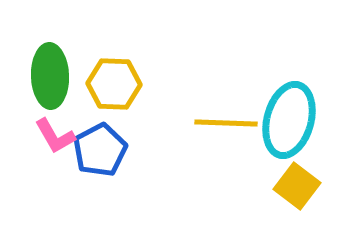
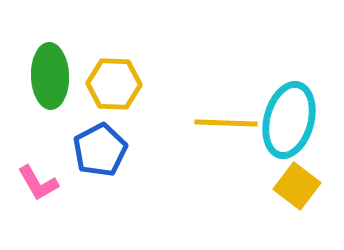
pink L-shape: moved 17 px left, 47 px down
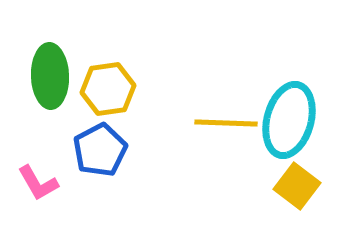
yellow hexagon: moved 6 px left, 5 px down; rotated 10 degrees counterclockwise
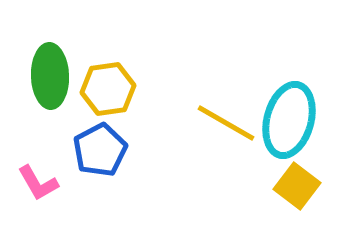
yellow line: rotated 28 degrees clockwise
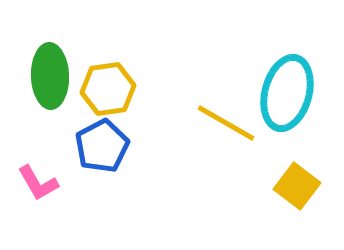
cyan ellipse: moved 2 px left, 27 px up
blue pentagon: moved 2 px right, 4 px up
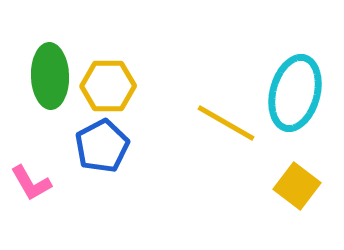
yellow hexagon: moved 3 px up; rotated 8 degrees clockwise
cyan ellipse: moved 8 px right
pink L-shape: moved 7 px left
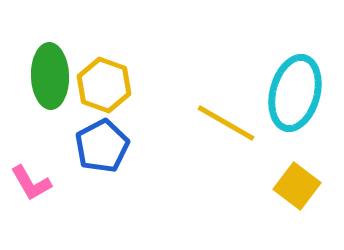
yellow hexagon: moved 4 px left, 1 px up; rotated 20 degrees clockwise
